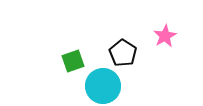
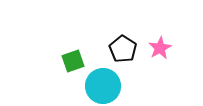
pink star: moved 5 px left, 12 px down
black pentagon: moved 4 px up
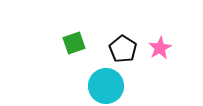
green square: moved 1 px right, 18 px up
cyan circle: moved 3 px right
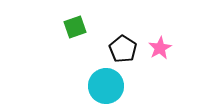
green square: moved 1 px right, 16 px up
